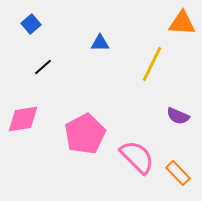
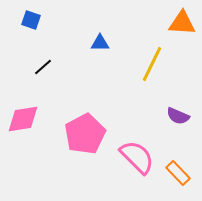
blue square: moved 4 px up; rotated 30 degrees counterclockwise
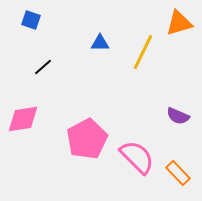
orange triangle: moved 3 px left; rotated 20 degrees counterclockwise
yellow line: moved 9 px left, 12 px up
pink pentagon: moved 2 px right, 5 px down
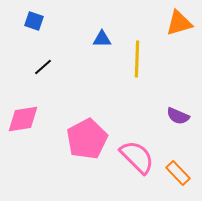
blue square: moved 3 px right, 1 px down
blue triangle: moved 2 px right, 4 px up
yellow line: moved 6 px left, 7 px down; rotated 24 degrees counterclockwise
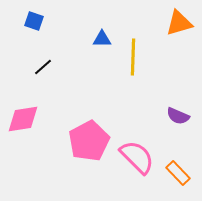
yellow line: moved 4 px left, 2 px up
pink pentagon: moved 2 px right, 2 px down
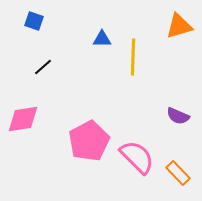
orange triangle: moved 3 px down
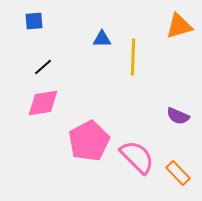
blue square: rotated 24 degrees counterclockwise
pink diamond: moved 20 px right, 16 px up
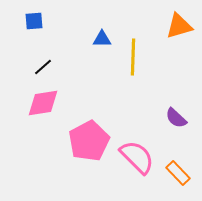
purple semicircle: moved 2 px left, 2 px down; rotated 20 degrees clockwise
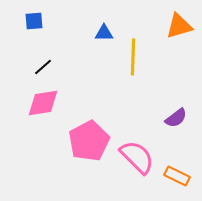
blue triangle: moved 2 px right, 6 px up
purple semicircle: rotated 80 degrees counterclockwise
orange rectangle: moved 1 px left, 3 px down; rotated 20 degrees counterclockwise
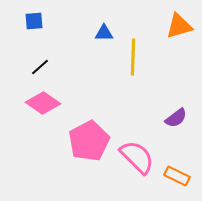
black line: moved 3 px left
pink diamond: rotated 44 degrees clockwise
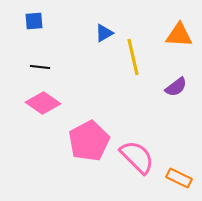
orange triangle: moved 9 px down; rotated 20 degrees clockwise
blue triangle: rotated 30 degrees counterclockwise
yellow line: rotated 15 degrees counterclockwise
black line: rotated 48 degrees clockwise
purple semicircle: moved 31 px up
orange rectangle: moved 2 px right, 2 px down
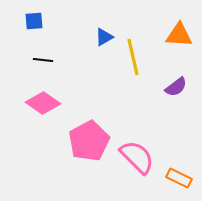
blue triangle: moved 4 px down
black line: moved 3 px right, 7 px up
